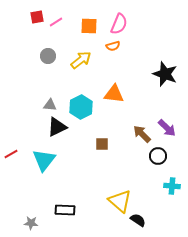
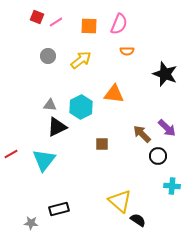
red square: rotated 32 degrees clockwise
orange semicircle: moved 14 px right, 5 px down; rotated 16 degrees clockwise
black rectangle: moved 6 px left, 1 px up; rotated 18 degrees counterclockwise
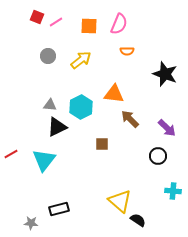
brown arrow: moved 12 px left, 15 px up
cyan cross: moved 1 px right, 5 px down
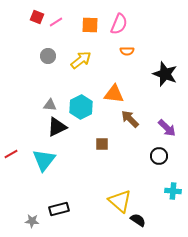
orange square: moved 1 px right, 1 px up
black circle: moved 1 px right
gray star: moved 1 px right, 2 px up
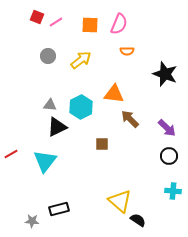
black circle: moved 10 px right
cyan triangle: moved 1 px right, 1 px down
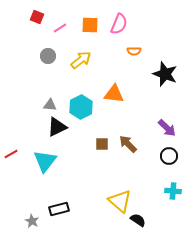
pink line: moved 4 px right, 6 px down
orange semicircle: moved 7 px right
brown arrow: moved 2 px left, 25 px down
gray star: rotated 24 degrees clockwise
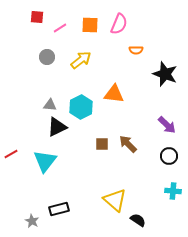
red square: rotated 16 degrees counterclockwise
orange semicircle: moved 2 px right, 1 px up
gray circle: moved 1 px left, 1 px down
purple arrow: moved 3 px up
yellow triangle: moved 5 px left, 1 px up
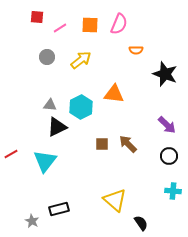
black semicircle: moved 3 px right, 3 px down; rotated 21 degrees clockwise
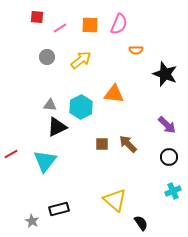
black circle: moved 1 px down
cyan cross: rotated 28 degrees counterclockwise
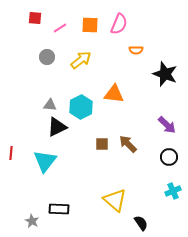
red square: moved 2 px left, 1 px down
red line: moved 1 px up; rotated 56 degrees counterclockwise
black rectangle: rotated 18 degrees clockwise
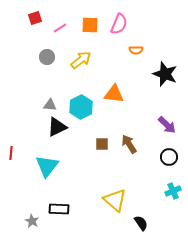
red square: rotated 24 degrees counterclockwise
brown arrow: moved 1 px right; rotated 12 degrees clockwise
cyan triangle: moved 2 px right, 5 px down
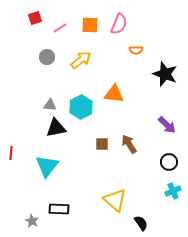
black triangle: moved 1 px left, 1 px down; rotated 15 degrees clockwise
black circle: moved 5 px down
